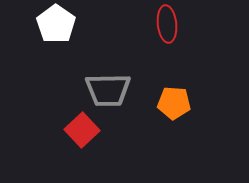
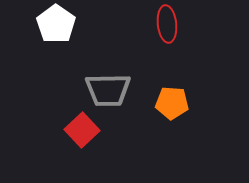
orange pentagon: moved 2 px left
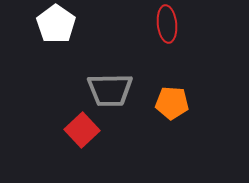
gray trapezoid: moved 2 px right
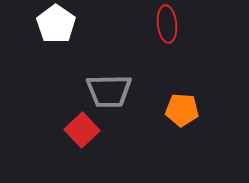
gray trapezoid: moved 1 px left, 1 px down
orange pentagon: moved 10 px right, 7 px down
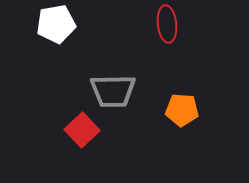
white pentagon: rotated 27 degrees clockwise
gray trapezoid: moved 4 px right
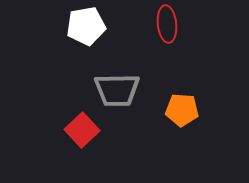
white pentagon: moved 30 px right, 2 px down
gray trapezoid: moved 4 px right, 1 px up
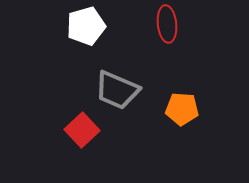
white pentagon: rotated 6 degrees counterclockwise
gray trapezoid: rotated 24 degrees clockwise
orange pentagon: moved 1 px up
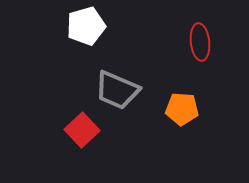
red ellipse: moved 33 px right, 18 px down
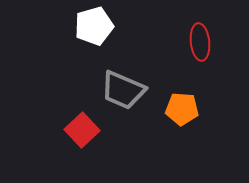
white pentagon: moved 8 px right
gray trapezoid: moved 6 px right
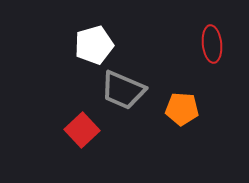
white pentagon: moved 19 px down
red ellipse: moved 12 px right, 2 px down
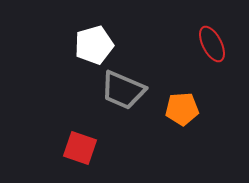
red ellipse: rotated 21 degrees counterclockwise
orange pentagon: rotated 8 degrees counterclockwise
red square: moved 2 px left, 18 px down; rotated 28 degrees counterclockwise
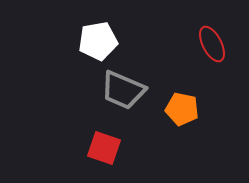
white pentagon: moved 4 px right, 4 px up; rotated 6 degrees clockwise
orange pentagon: rotated 16 degrees clockwise
red square: moved 24 px right
